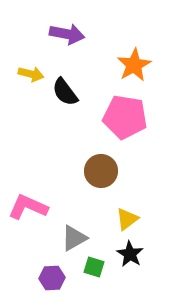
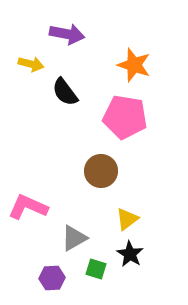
orange star: rotated 24 degrees counterclockwise
yellow arrow: moved 10 px up
green square: moved 2 px right, 2 px down
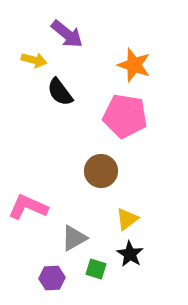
purple arrow: rotated 28 degrees clockwise
yellow arrow: moved 3 px right, 4 px up
black semicircle: moved 5 px left
pink pentagon: moved 1 px up
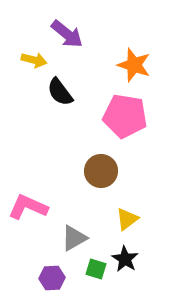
black star: moved 5 px left, 5 px down
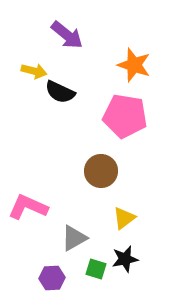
purple arrow: moved 1 px down
yellow arrow: moved 11 px down
black semicircle: rotated 28 degrees counterclockwise
yellow triangle: moved 3 px left, 1 px up
black star: rotated 28 degrees clockwise
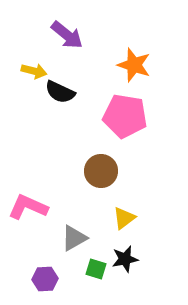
purple hexagon: moved 7 px left, 1 px down
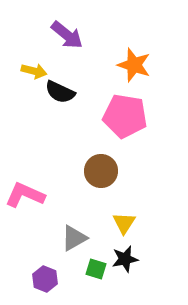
pink L-shape: moved 3 px left, 12 px up
yellow triangle: moved 5 px down; rotated 20 degrees counterclockwise
purple hexagon: rotated 25 degrees clockwise
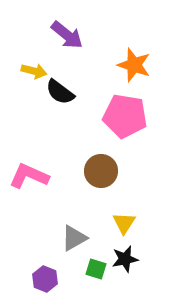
black semicircle: rotated 12 degrees clockwise
pink L-shape: moved 4 px right, 19 px up
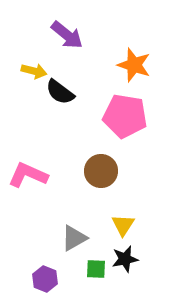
pink L-shape: moved 1 px left, 1 px up
yellow triangle: moved 1 px left, 2 px down
green square: rotated 15 degrees counterclockwise
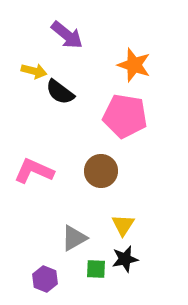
pink L-shape: moved 6 px right, 4 px up
